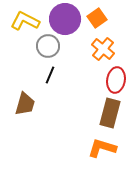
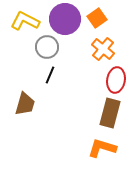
gray circle: moved 1 px left, 1 px down
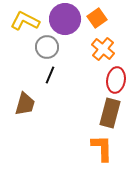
orange L-shape: rotated 72 degrees clockwise
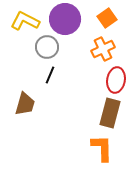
orange square: moved 10 px right
orange cross: rotated 25 degrees clockwise
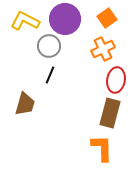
gray circle: moved 2 px right, 1 px up
